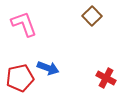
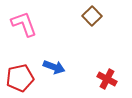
blue arrow: moved 6 px right, 1 px up
red cross: moved 1 px right, 1 px down
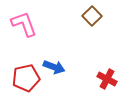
red pentagon: moved 6 px right
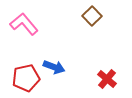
pink L-shape: rotated 20 degrees counterclockwise
red cross: rotated 12 degrees clockwise
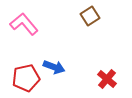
brown square: moved 2 px left; rotated 12 degrees clockwise
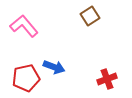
pink L-shape: moved 2 px down
red cross: rotated 30 degrees clockwise
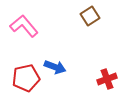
blue arrow: moved 1 px right
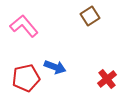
red cross: rotated 18 degrees counterclockwise
